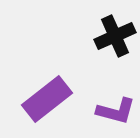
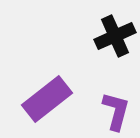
purple L-shape: rotated 90 degrees counterclockwise
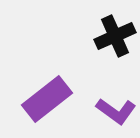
purple L-shape: rotated 111 degrees clockwise
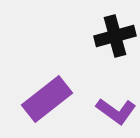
black cross: rotated 9 degrees clockwise
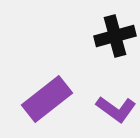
purple L-shape: moved 2 px up
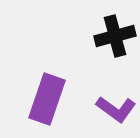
purple rectangle: rotated 33 degrees counterclockwise
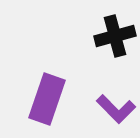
purple L-shape: rotated 9 degrees clockwise
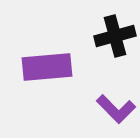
purple rectangle: moved 32 px up; rotated 66 degrees clockwise
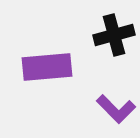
black cross: moved 1 px left, 1 px up
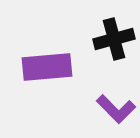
black cross: moved 4 px down
